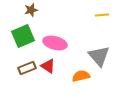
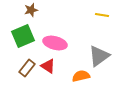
yellow line: rotated 16 degrees clockwise
gray triangle: rotated 35 degrees clockwise
brown rectangle: rotated 30 degrees counterclockwise
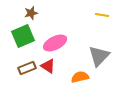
brown star: moved 3 px down
pink ellipse: rotated 40 degrees counterclockwise
gray triangle: rotated 10 degrees counterclockwise
brown rectangle: rotated 30 degrees clockwise
orange semicircle: moved 1 px left, 1 px down
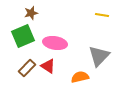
pink ellipse: rotated 35 degrees clockwise
brown rectangle: rotated 24 degrees counterclockwise
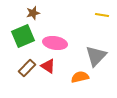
brown star: moved 2 px right
gray triangle: moved 3 px left
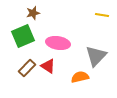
pink ellipse: moved 3 px right
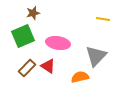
yellow line: moved 1 px right, 4 px down
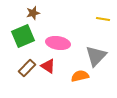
orange semicircle: moved 1 px up
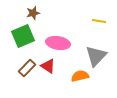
yellow line: moved 4 px left, 2 px down
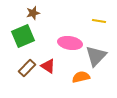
pink ellipse: moved 12 px right
orange semicircle: moved 1 px right, 1 px down
